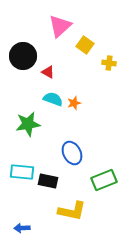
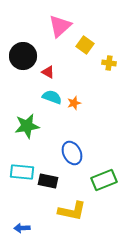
cyan semicircle: moved 1 px left, 2 px up
green star: moved 1 px left, 2 px down
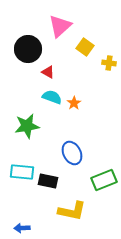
yellow square: moved 2 px down
black circle: moved 5 px right, 7 px up
orange star: rotated 16 degrees counterclockwise
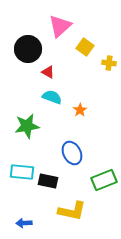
orange star: moved 6 px right, 7 px down
blue arrow: moved 2 px right, 5 px up
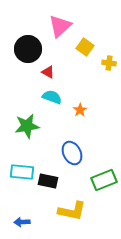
blue arrow: moved 2 px left, 1 px up
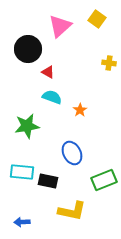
yellow square: moved 12 px right, 28 px up
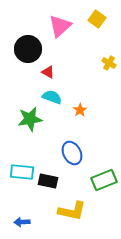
yellow cross: rotated 24 degrees clockwise
green star: moved 3 px right, 7 px up
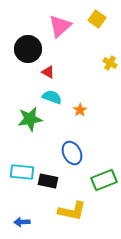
yellow cross: moved 1 px right
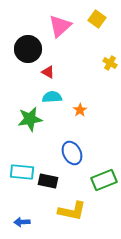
cyan semicircle: rotated 24 degrees counterclockwise
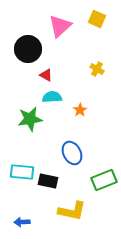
yellow square: rotated 12 degrees counterclockwise
yellow cross: moved 13 px left, 6 px down
red triangle: moved 2 px left, 3 px down
